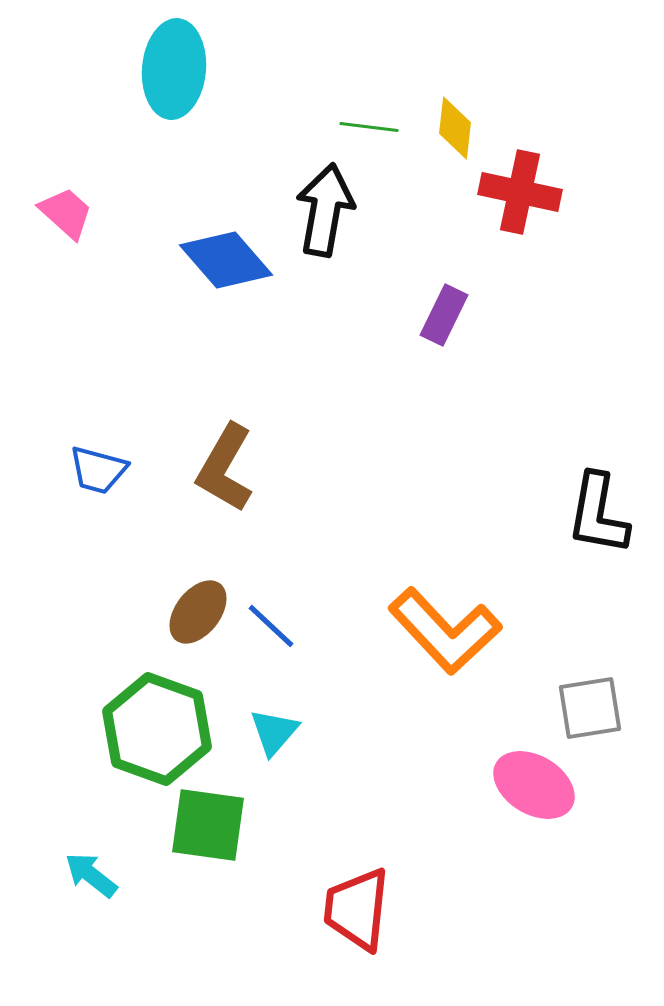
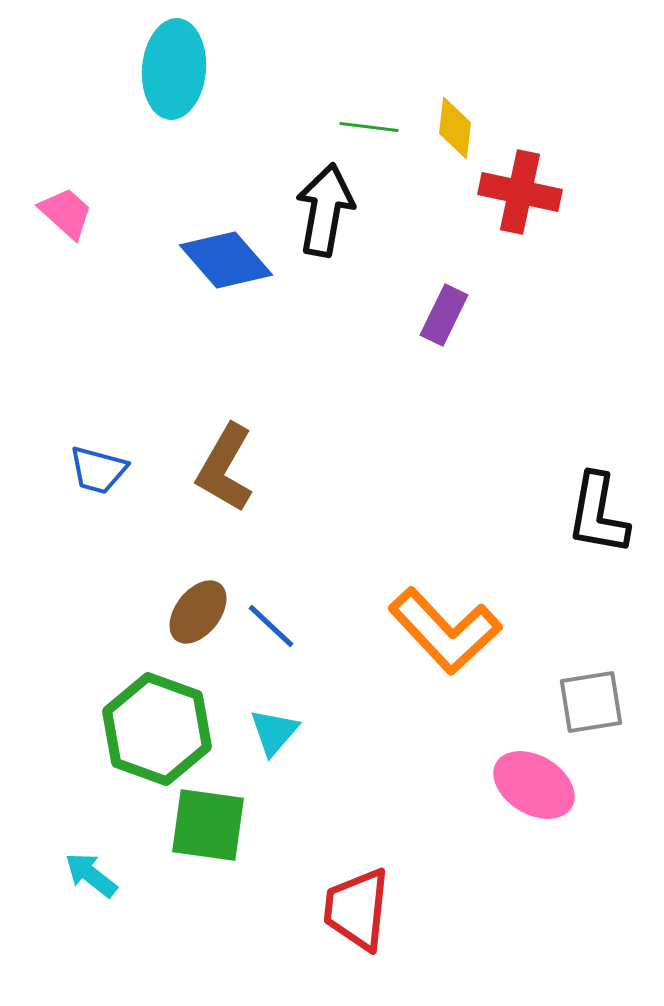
gray square: moved 1 px right, 6 px up
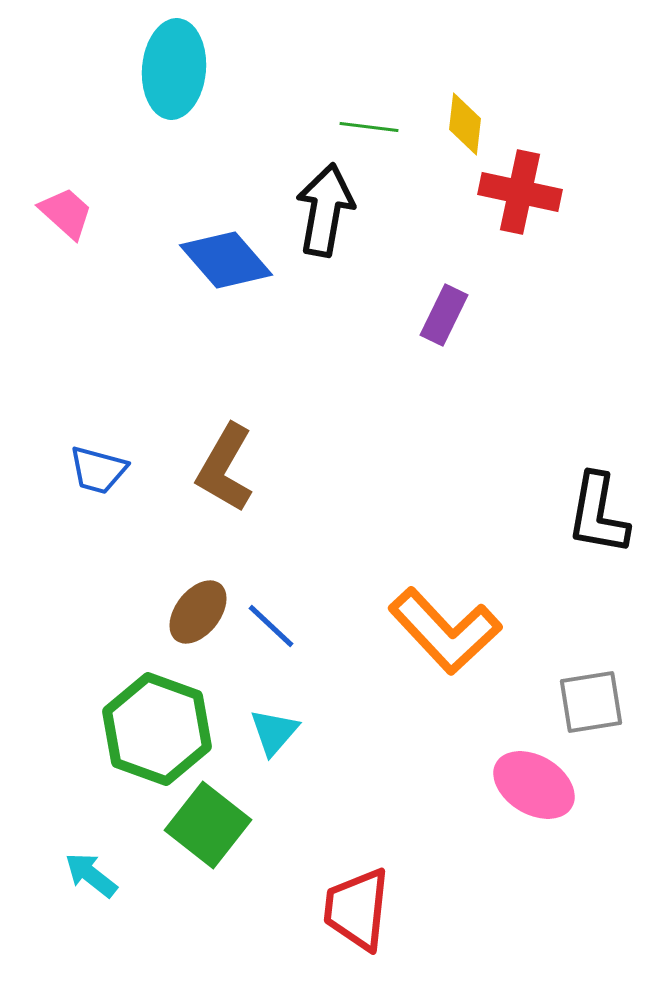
yellow diamond: moved 10 px right, 4 px up
green square: rotated 30 degrees clockwise
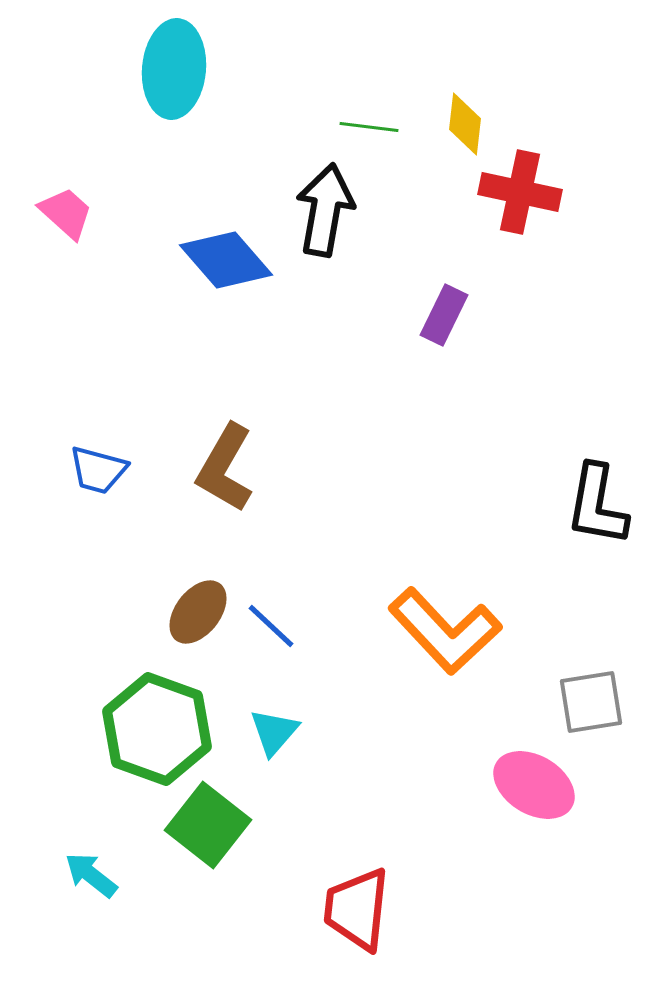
black L-shape: moved 1 px left, 9 px up
